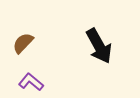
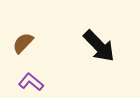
black arrow: rotated 15 degrees counterclockwise
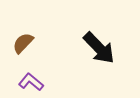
black arrow: moved 2 px down
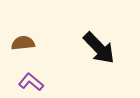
brown semicircle: rotated 40 degrees clockwise
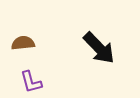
purple L-shape: rotated 145 degrees counterclockwise
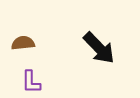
purple L-shape: rotated 15 degrees clockwise
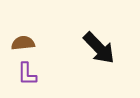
purple L-shape: moved 4 px left, 8 px up
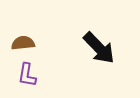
purple L-shape: moved 1 px down; rotated 10 degrees clockwise
